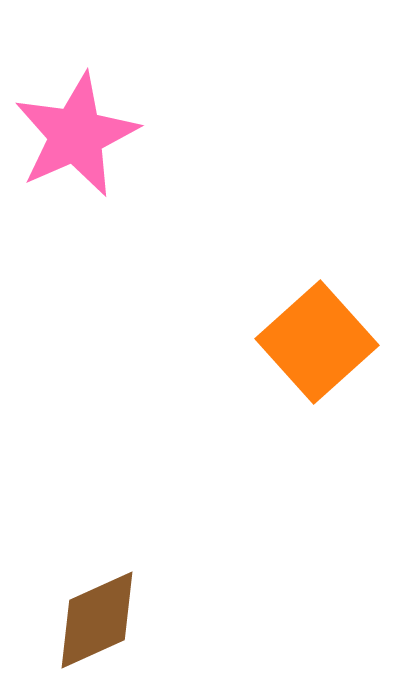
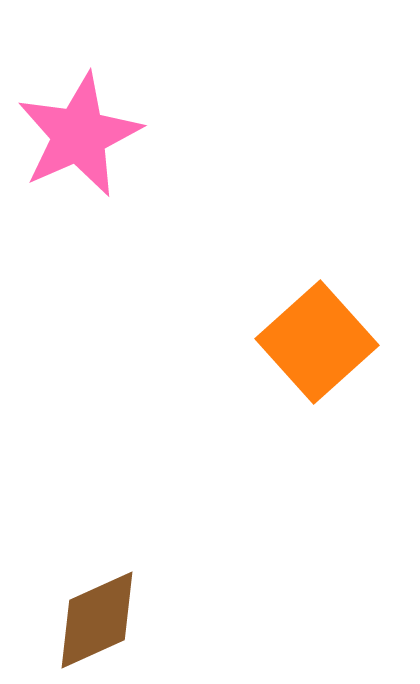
pink star: moved 3 px right
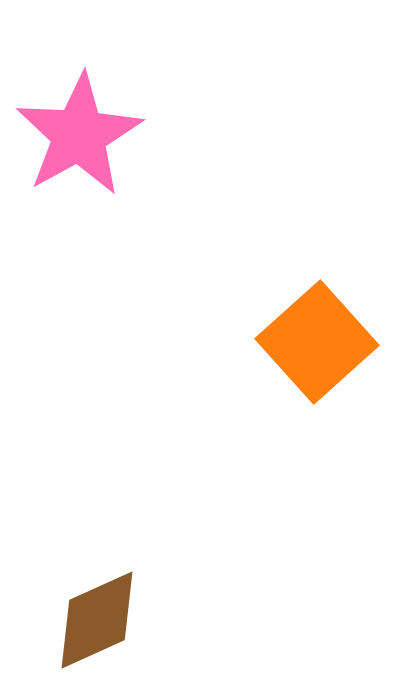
pink star: rotated 5 degrees counterclockwise
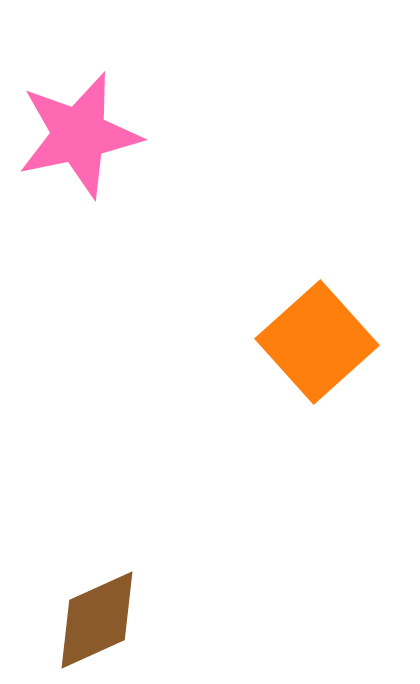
pink star: rotated 17 degrees clockwise
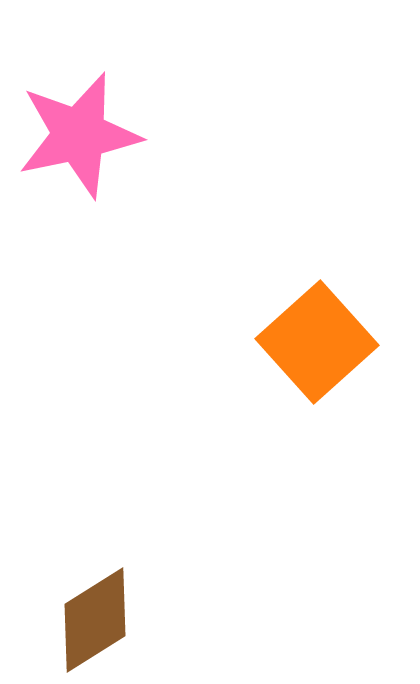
brown diamond: moved 2 px left; rotated 8 degrees counterclockwise
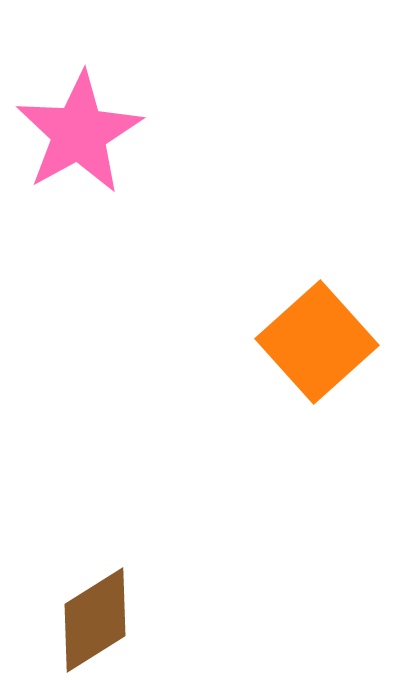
pink star: moved 2 px up; rotated 17 degrees counterclockwise
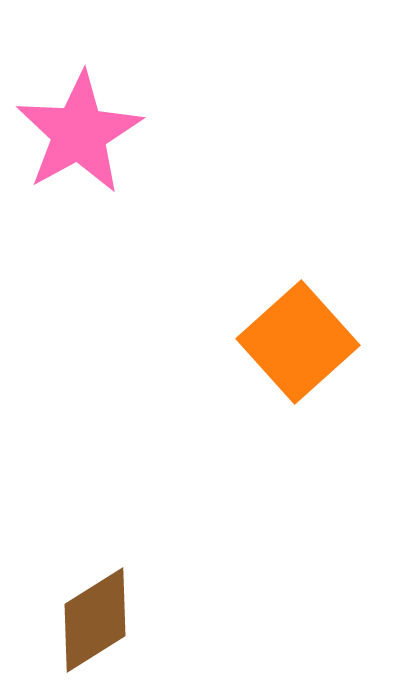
orange square: moved 19 px left
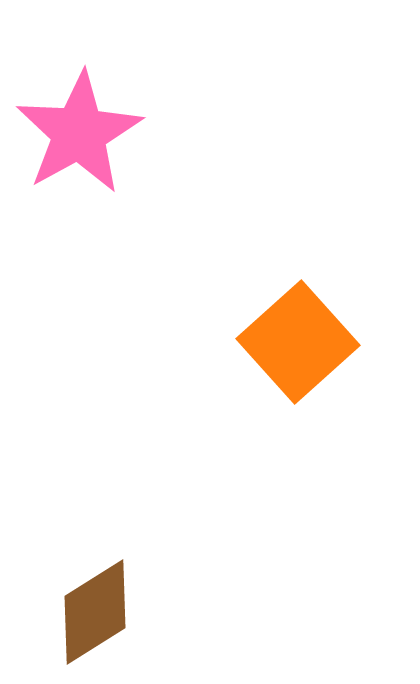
brown diamond: moved 8 px up
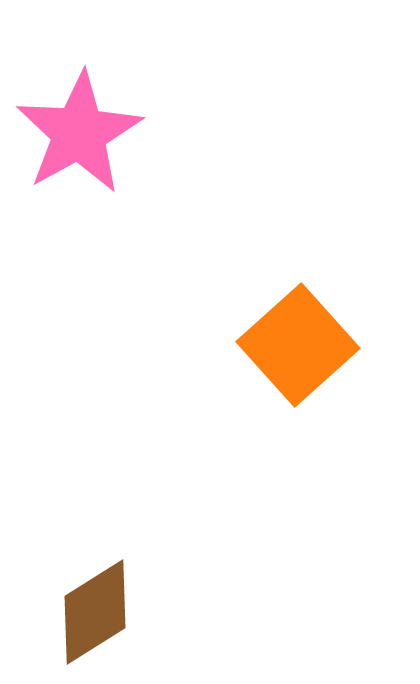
orange square: moved 3 px down
